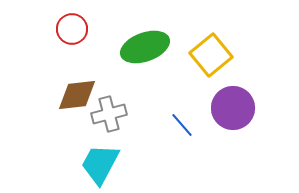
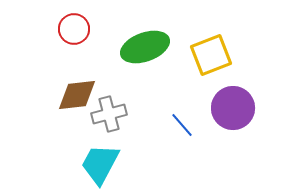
red circle: moved 2 px right
yellow square: rotated 18 degrees clockwise
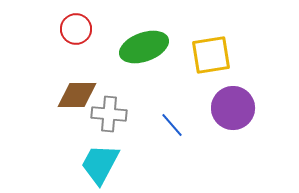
red circle: moved 2 px right
green ellipse: moved 1 px left
yellow square: rotated 12 degrees clockwise
brown diamond: rotated 6 degrees clockwise
gray cross: rotated 20 degrees clockwise
blue line: moved 10 px left
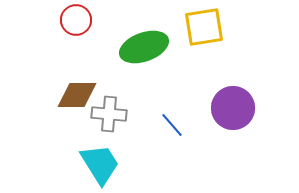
red circle: moved 9 px up
yellow square: moved 7 px left, 28 px up
cyan trapezoid: rotated 120 degrees clockwise
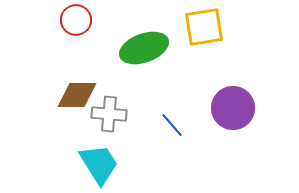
green ellipse: moved 1 px down
cyan trapezoid: moved 1 px left
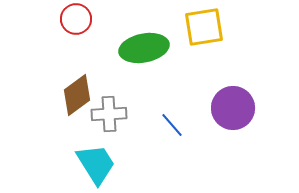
red circle: moved 1 px up
green ellipse: rotated 9 degrees clockwise
brown diamond: rotated 36 degrees counterclockwise
gray cross: rotated 8 degrees counterclockwise
cyan trapezoid: moved 3 px left
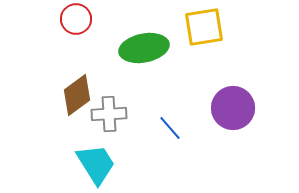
blue line: moved 2 px left, 3 px down
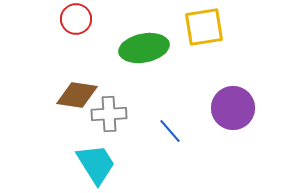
brown diamond: rotated 45 degrees clockwise
blue line: moved 3 px down
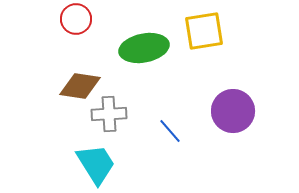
yellow square: moved 4 px down
brown diamond: moved 3 px right, 9 px up
purple circle: moved 3 px down
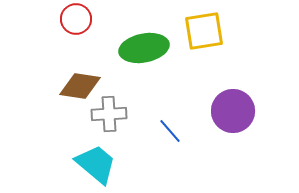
cyan trapezoid: rotated 18 degrees counterclockwise
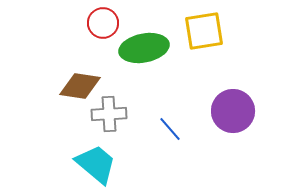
red circle: moved 27 px right, 4 px down
blue line: moved 2 px up
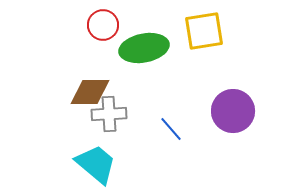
red circle: moved 2 px down
brown diamond: moved 10 px right, 6 px down; rotated 9 degrees counterclockwise
blue line: moved 1 px right
